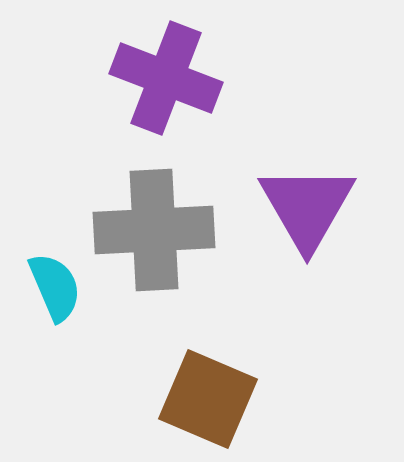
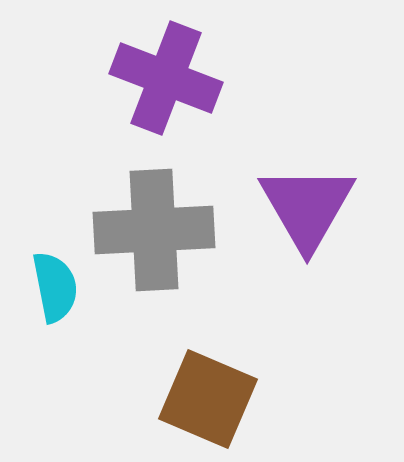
cyan semicircle: rotated 12 degrees clockwise
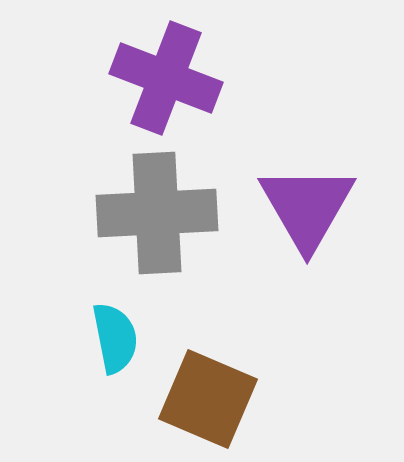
gray cross: moved 3 px right, 17 px up
cyan semicircle: moved 60 px right, 51 px down
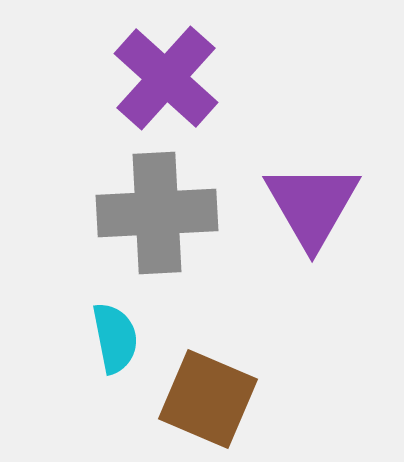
purple cross: rotated 21 degrees clockwise
purple triangle: moved 5 px right, 2 px up
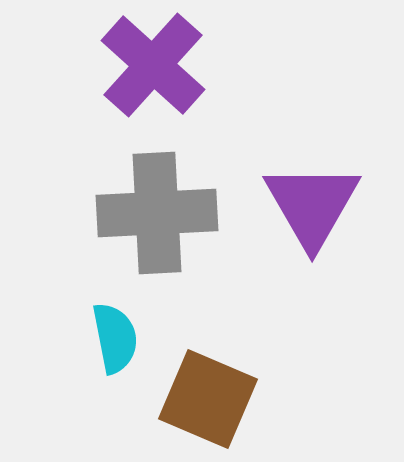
purple cross: moved 13 px left, 13 px up
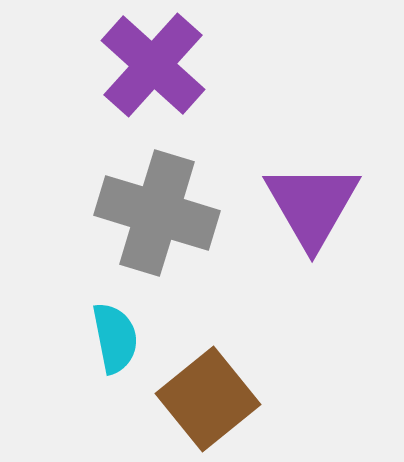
gray cross: rotated 20 degrees clockwise
brown square: rotated 28 degrees clockwise
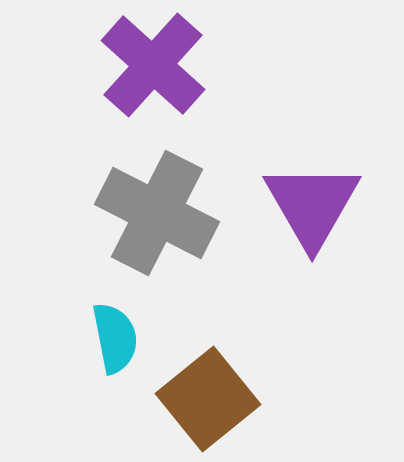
gray cross: rotated 10 degrees clockwise
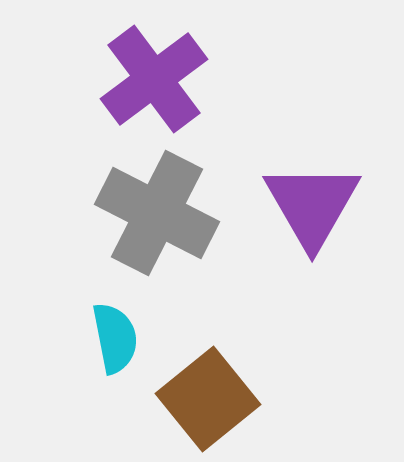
purple cross: moved 1 px right, 14 px down; rotated 11 degrees clockwise
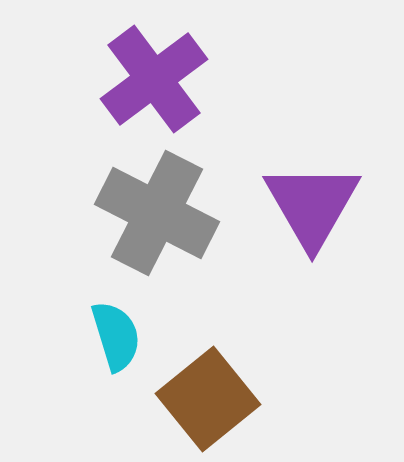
cyan semicircle: moved 1 px right, 2 px up; rotated 6 degrees counterclockwise
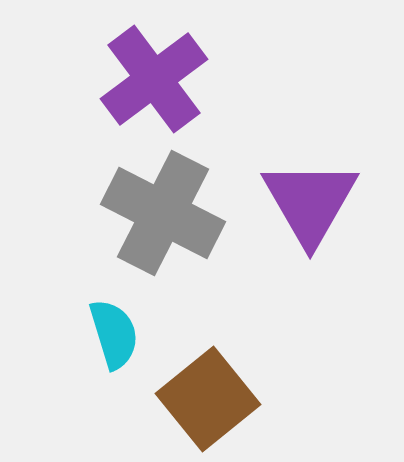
purple triangle: moved 2 px left, 3 px up
gray cross: moved 6 px right
cyan semicircle: moved 2 px left, 2 px up
